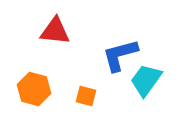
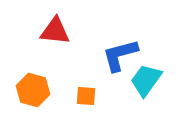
orange hexagon: moved 1 px left, 1 px down
orange square: rotated 10 degrees counterclockwise
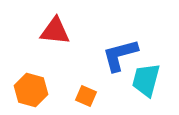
cyan trapezoid: rotated 21 degrees counterclockwise
orange hexagon: moved 2 px left
orange square: rotated 20 degrees clockwise
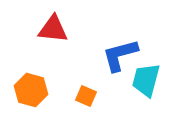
red triangle: moved 2 px left, 2 px up
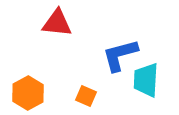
red triangle: moved 4 px right, 6 px up
cyan trapezoid: rotated 12 degrees counterclockwise
orange hexagon: moved 3 px left, 3 px down; rotated 16 degrees clockwise
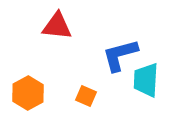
red triangle: moved 3 px down
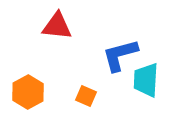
orange hexagon: moved 1 px up
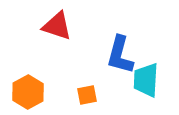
red triangle: rotated 12 degrees clockwise
blue L-shape: rotated 60 degrees counterclockwise
orange square: moved 1 px right, 1 px up; rotated 35 degrees counterclockwise
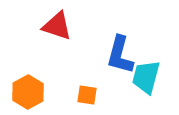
cyan trapezoid: moved 3 px up; rotated 12 degrees clockwise
orange square: rotated 20 degrees clockwise
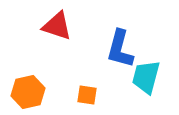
blue L-shape: moved 6 px up
orange hexagon: rotated 16 degrees clockwise
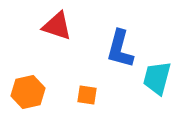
cyan trapezoid: moved 11 px right, 1 px down
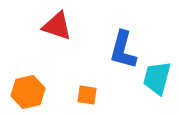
blue L-shape: moved 3 px right, 1 px down
